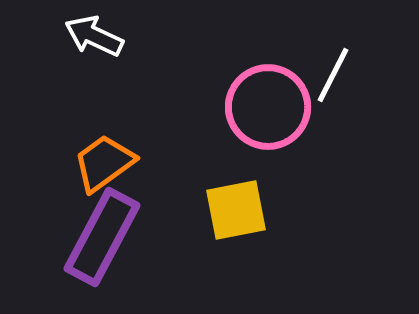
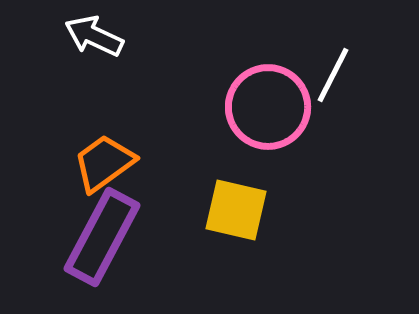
yellow square: rotated 24 degrees clockwise
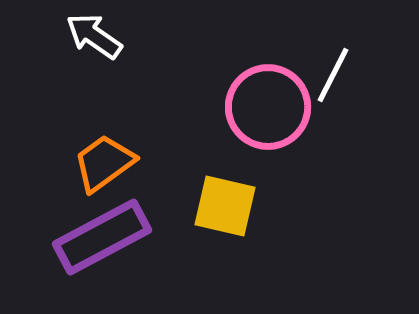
white arrow: rotated 10 degrees clockwise
yellow square: moved 11 px left, 4 px up
purple rectangle: rotated 34 degrees clockwise
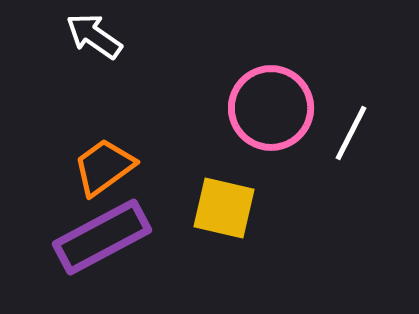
white line: moved 18 px right, 58 px down
pink circle: moved 3 px right, 1 px down
orange trapezoid: moved 4 px down
yellow square: moved 1 px left, 2 px down
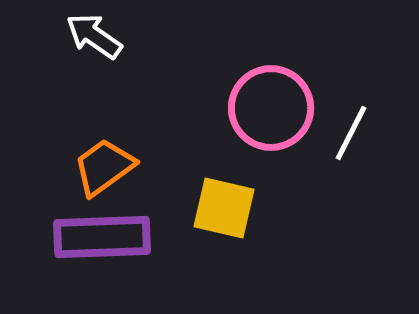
purple rectangle: rotated 26 degrees clockwise
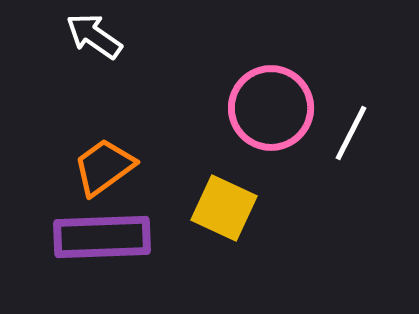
yellow square: rotated 12 degrees clockwise
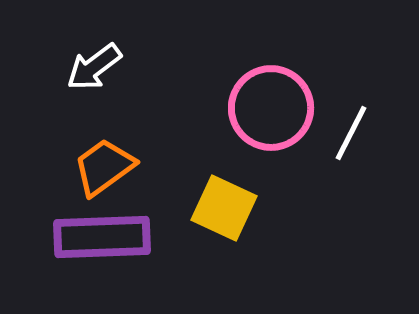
white arrow: moved 31 px down; rotated 72 degrees counterclockwise
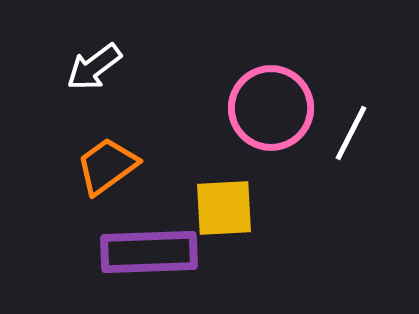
orange trapezoid: moved 3 px right, 1 px up
yellow square: rotated 28 degrees counterclockwise
purple rectangle: moved 47 px right, 15 px down
